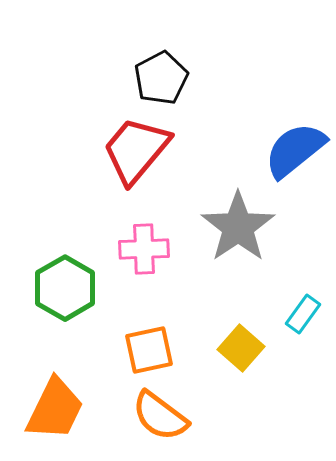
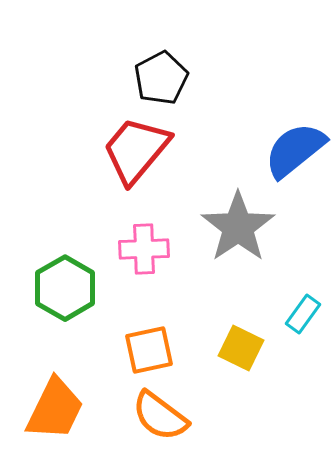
yellow square: rotated 15 degrees counterclockwise
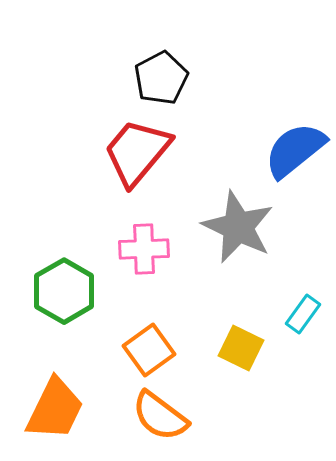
red trapezoid: moved 1 px right, 2 px down
gray star: rotated 12 degrees counterclockwise
green hexagon: moved 1 px left, 3 px down
orange square: rotated 24 degrees counterclockwise
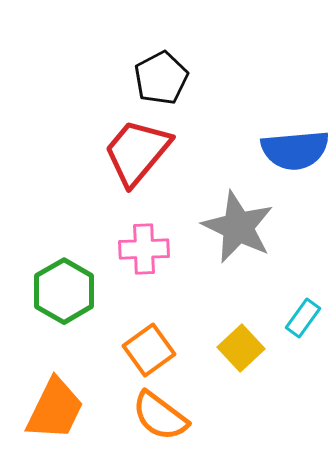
blue semicircle: rotated 146 degrees counterclockwise
cyan rectangle: moved 4 px down
yellow square: rotated 21 degrees clockwise
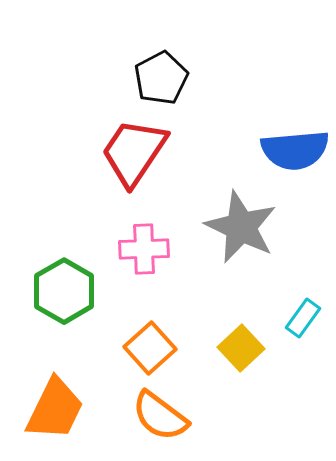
red trapezoid: moved 3 px left; rotated 6 degrees counterclockwise
gray star: moved 3 px right
orange square: moved 1 px right, 2 px up; rotated 6 degrees counterclockwise
